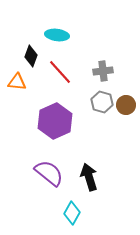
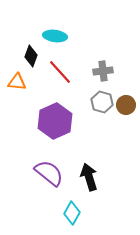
cyan ellipse: moved 2 px left, 1 px down
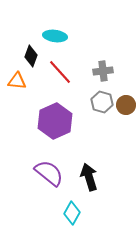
orange triangle: moved 1 px up
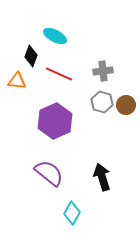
cyan ellipse: rotated 20 degrees clockwise
red line: moved 1 px left, 2 px down; rotated 24 degrees counterclockwise
black arrow: moved 13 px right
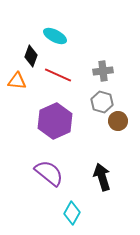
red line: moved 1 px left, 1 px down
brown circle: moved 8 px left, 16 px down
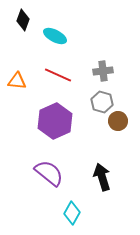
black diamond: moved 8 px left, 36 px up
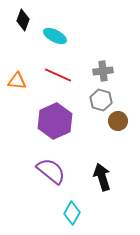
gray hexagon: moved 1 px left, 2 px up
purple semicircle: moved 2 px right, 2 px up
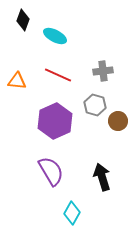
gray hexagon: moved 6 px left, 5 px down
purple semicircle: rotated 20 degrees clockwise
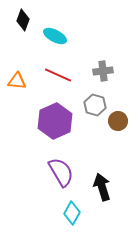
purple semicircle: moved 10 px right, 1 px down
black arrow: moved 10 px down
